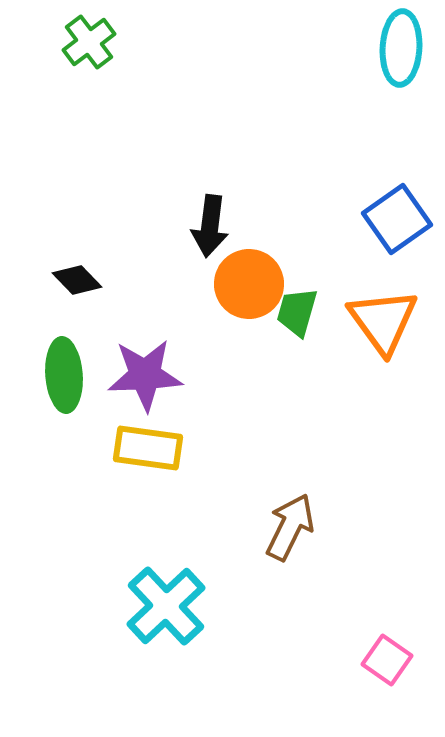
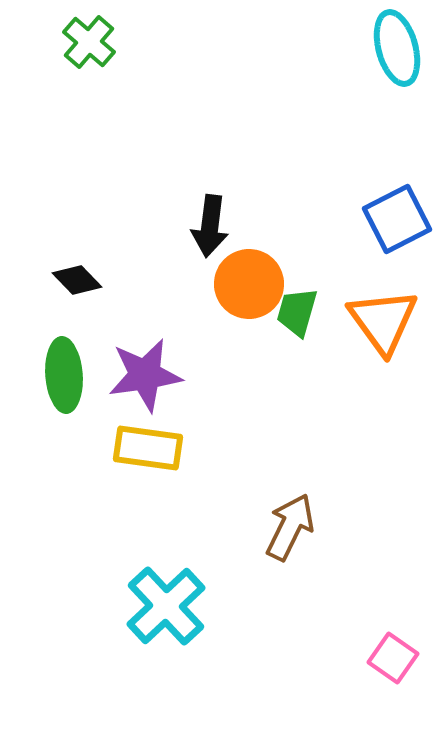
green cross: rotated 12 degrees counterclockwise
cyan ellipse: moved 4 px left; rotated 18 degrees counterclockwise
blue square: rotated 8 degrees clockwise
purple star: rotated 6 degrees counterclockwise
pink square: moved 6 px right, 2 px up
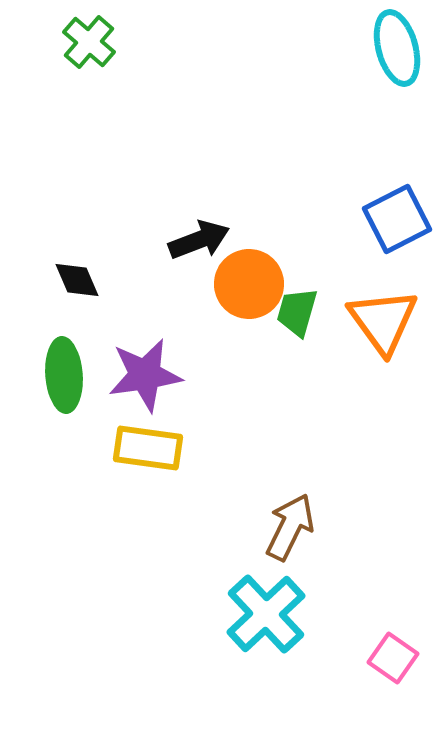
black arrow: moved 11 px left, 14 px down; rotated 118 degrees counterclockwise
black diamond: rotated 21 degrees clockwise
cyan cross: moved 100 px right, 8 px down
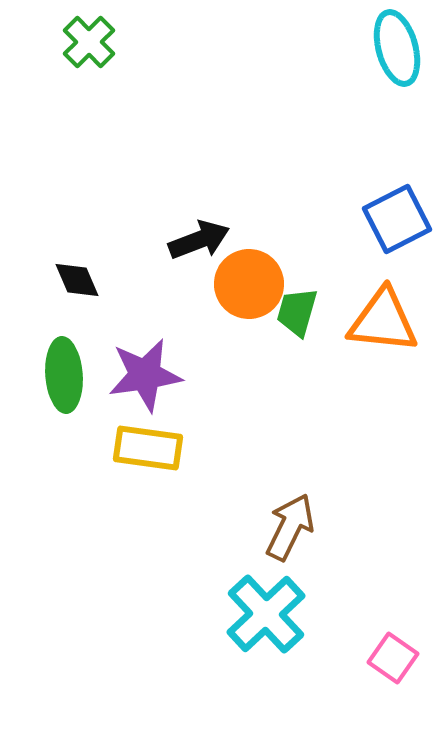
green cross: rotated 4 degrees clockwise
orange triangle: rotated 48 degrees counterclockwise
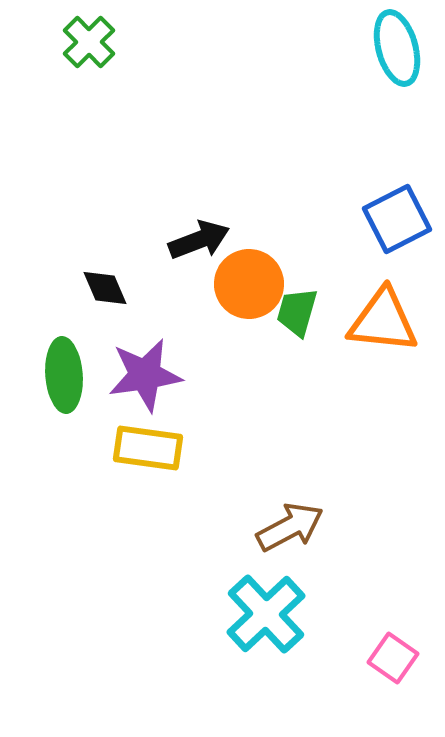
black diamond: moved 28 px right, 8 px down
brown arrow: rotated 36 degrees clockwise
